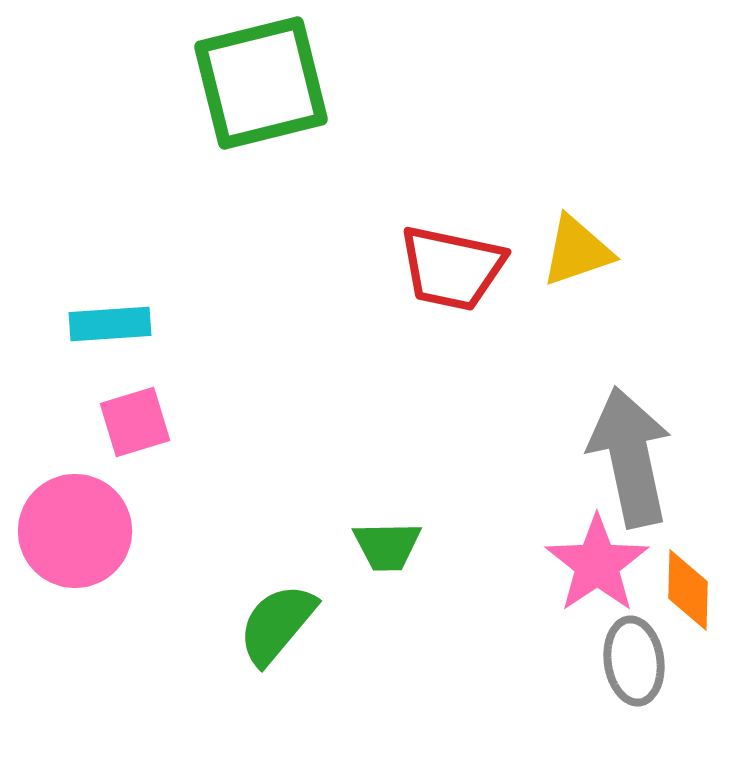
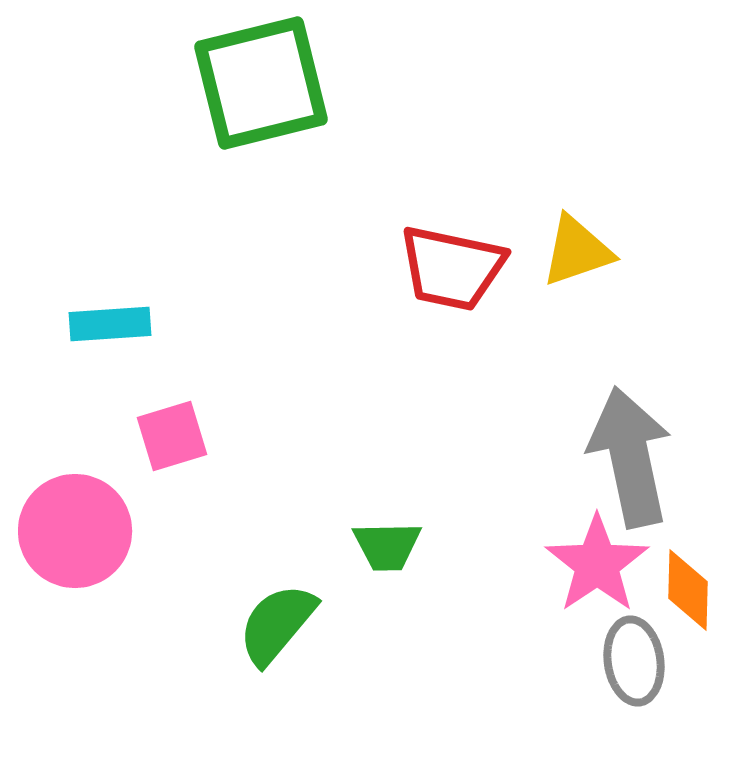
pink square: moved 37 px right, 14 px down
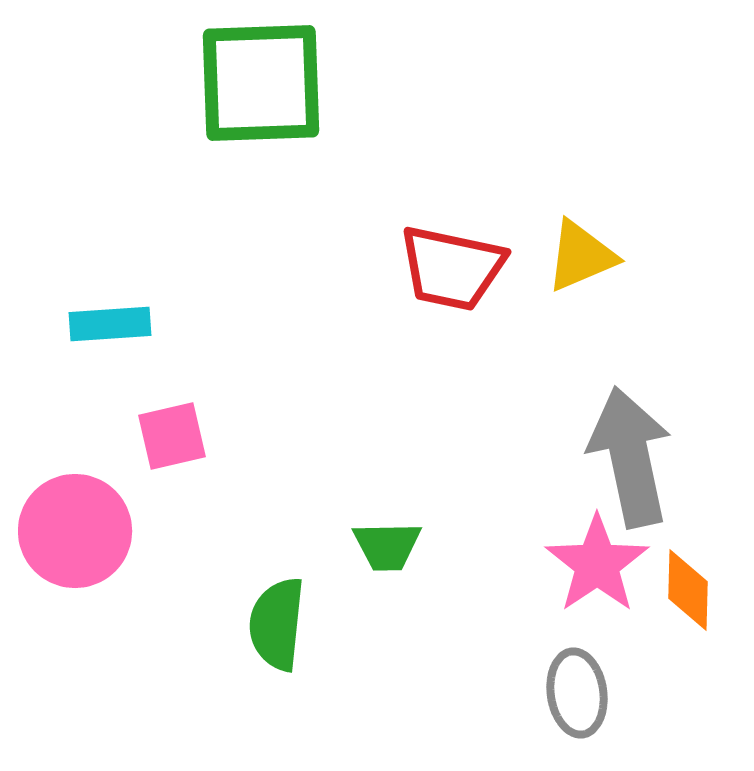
green square: rotated 12 degrees clockwise
yellow triangle: moved 4 px right, 5 px down; rotated 4 degrees counterclockwise
pink square: rotated 4 degrees clockwise
green semicircle: rotated 34 degrees counterclockwise
gray ellipse: moved 57 px left, 32 px down
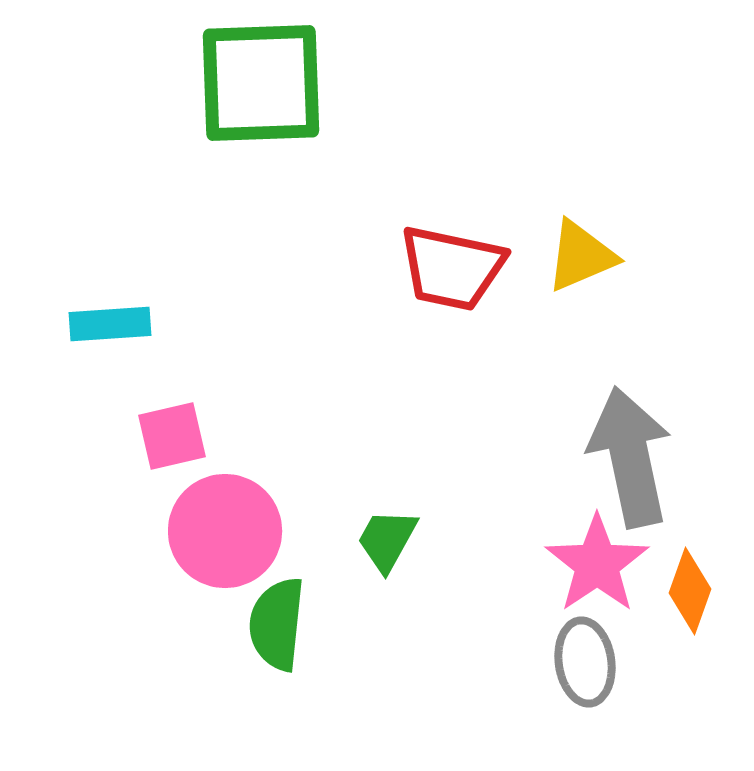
pink circle: moved 150 px right
green trapezoid: moved 6 px up; rotated 120 degrees clockwise
orange diamond: moved 2 px right, 1 px down; rotated 18 degrees clockwise
gray ellipse: moved 8 px right, 31 px up
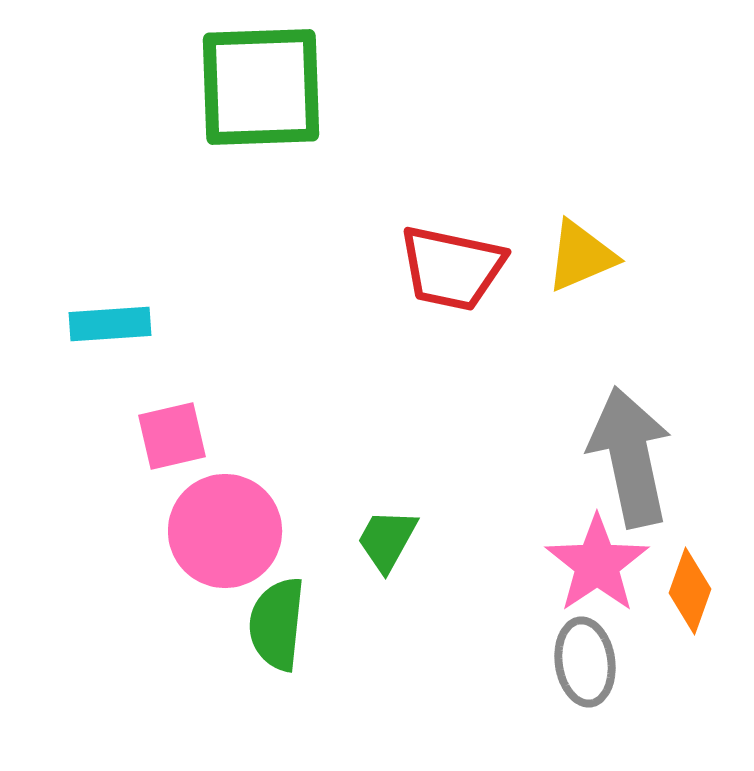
green square: moved 4 px down
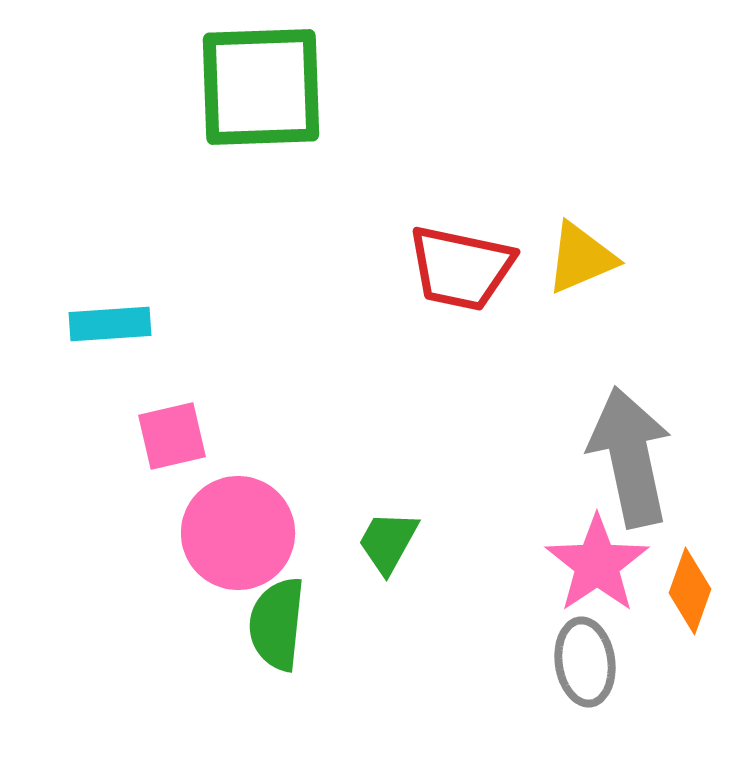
yellow triangle: moved 2 px down
red trapezoid: moved 9 px right
pink circle: moved 13 px right, 2 px down
green trapezoid: moved 1 px right, 2 px down
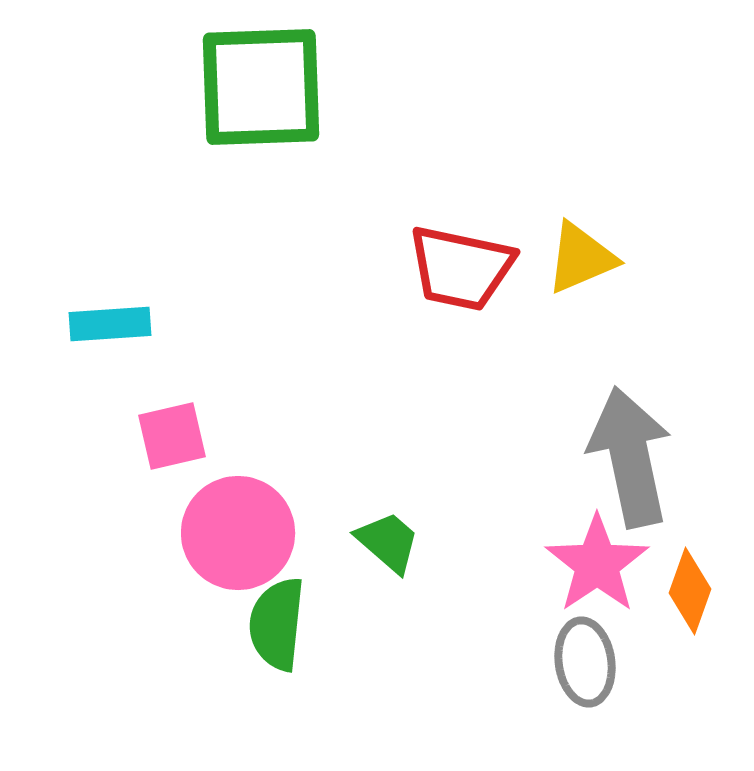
green trapezoid: rotated 102 degrees clockwise
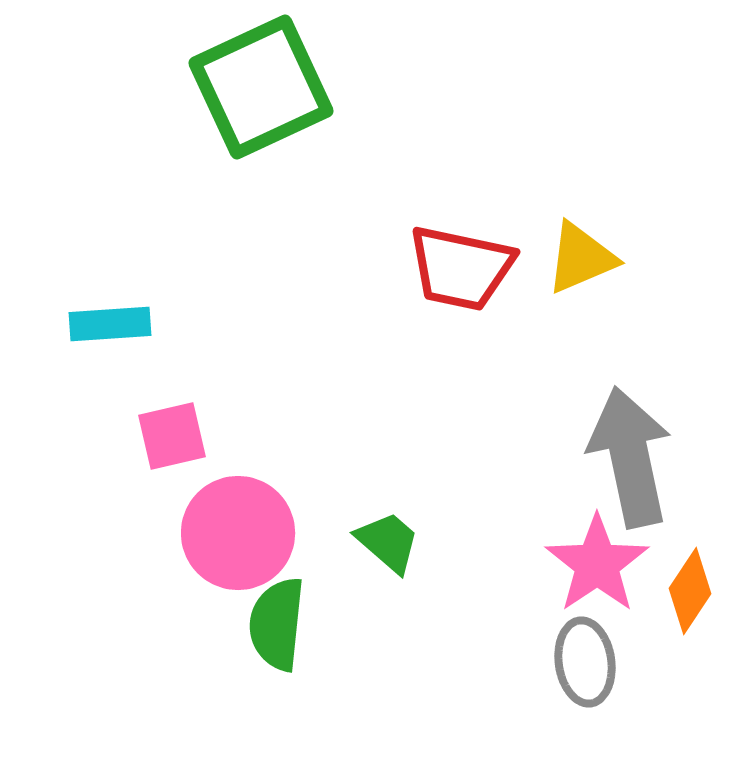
green square: rotated 23 degrees counterclockwise
orange diamond: rotated 14 degrees clockwise
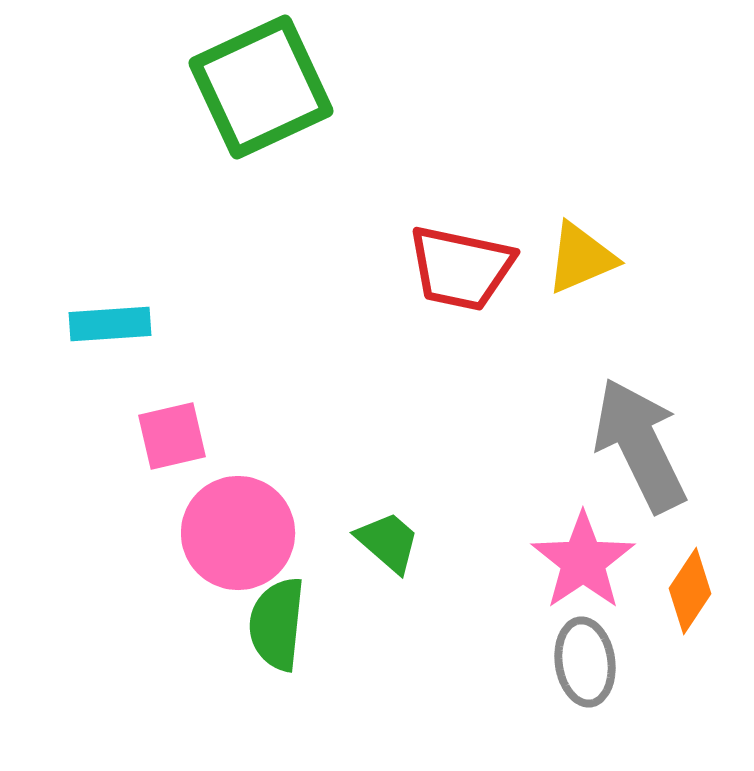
gray arrow: moved 10 px right, 12 px up; rotated 14 degrees counterclockwise
pink star: moved 14 px left, 3 px up
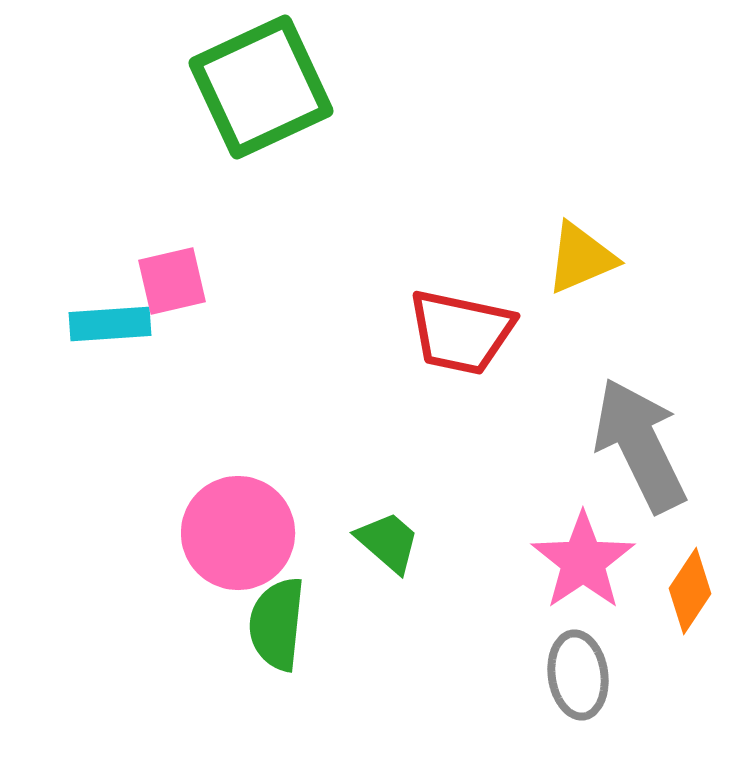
red trapezoid: moved 64 px down
pink square: moved 155 px up
gray ellipse: moved 7 px left, 13 px down
